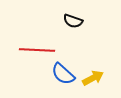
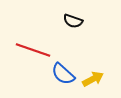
red line: moved 4 px left; rotated 16 degrees clockwise
yellow arrow: moved 1 px down
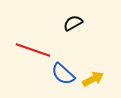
black semicircle: moved 2 px down; rotated 132 degrees clockwise
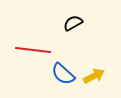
red line: rotated 12 degrees counterclockwise
yellow arrow: moved 1 px right, 3 px up
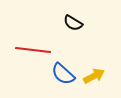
black semicircle: rotated 120 degrees counterclockwise
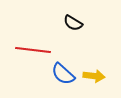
yellow arrow: rotated 35 degrees clockwise
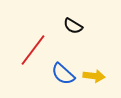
black semicircle: moved 3 px down
red line: rotated 60 degrees counterclockwise
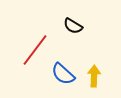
red line: moved 2 px right
yellow arrow: rotated 95 degrees counterclockwise
